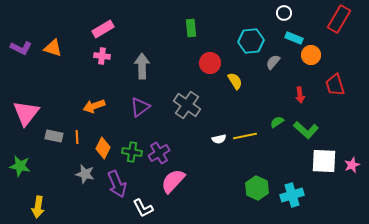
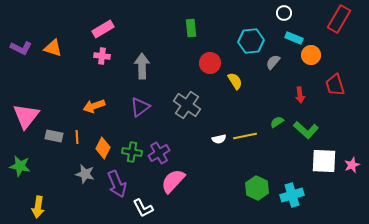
pink triangle: moved 3 px down
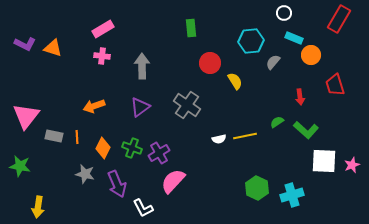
purple L-shape: moved 4 px right, 4 px up
red arrow: moved 2 px down
green cross: moved 4 px up; rotated 12 degrees clockwise
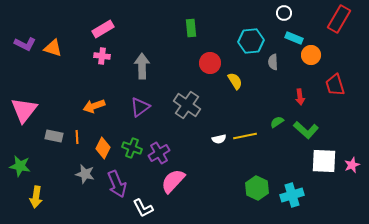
gray semicircle: rotated 42 degrees counterclockwise
pink triangle: moved 2 px left, 6 px up
yellow arrow: moved 2 px left, 10 px up
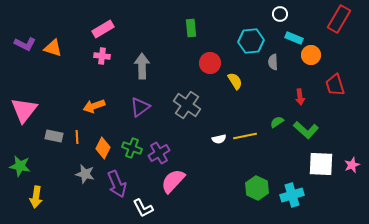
white circle: moved 4 px left, 1 px down
white square: moved 3 px left, 3 px down
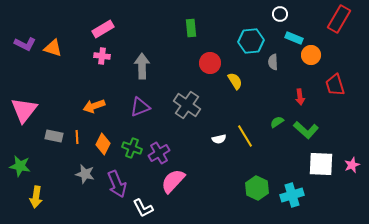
purple triangle: rotated 15 degrees clockwise
yellow line: rotated 70 degrees clockwise
orange diamond: moved 4 px up
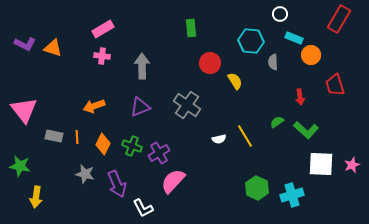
cyan hexagon: rotated 10 degrees clockwise
pink triangle: rotated 16 degrees counterclockwise
green cross: moved 2 px up
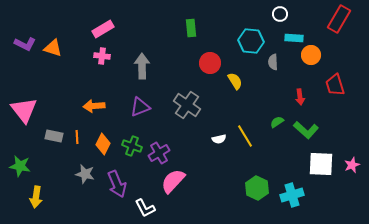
cyan rectangle: rotated 18 degrees counterclockwise
orange arrow: rotated 15 degrees clockwise
white L-shape: moved 2 px right
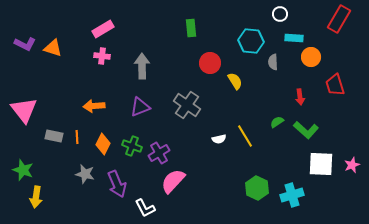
orange circle: moved 2 px down
green star: moved 3 px right, 4 px down; rotated 10 degrees clockwise
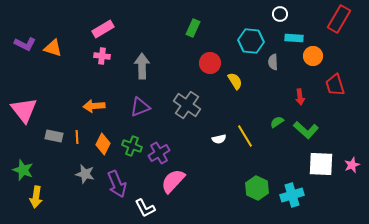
green rectangle: moved 2 px right; rotated 30 degrees clockwise
orange circle: moved 2 px right, 1 px up
